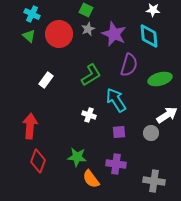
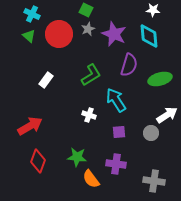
red arrow: rotated 55 degrees clockwise
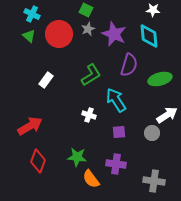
gray circle: moved 1 px right
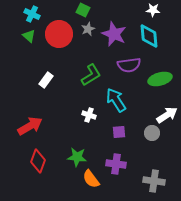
green square: moved 3 px left
purple semicircle: rotated 65 degrees clockwise
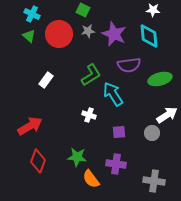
gray star: moved 2 px down; rotated 16 degrees clockwise
cyan arrow: moved 3 px left, 6 px up
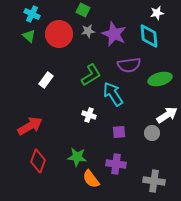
white star: moved 4 px right, 3 px down; rotated 16 degrees counterclockwise
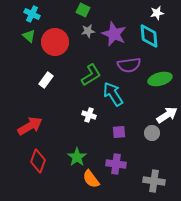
red circle: moved 4 px left, 8 px down
green star: rotated 30 degrees clockwise
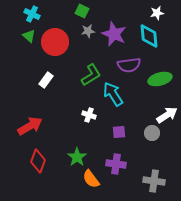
green square: moved 1 px left, 1 px down
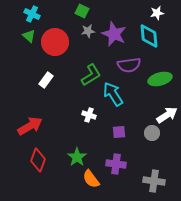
red diamond: moved 1 px up
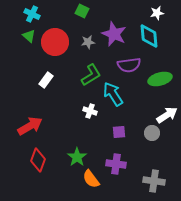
gray star: moved 11 px down
white cross: moved 1 px right, 4 px up
